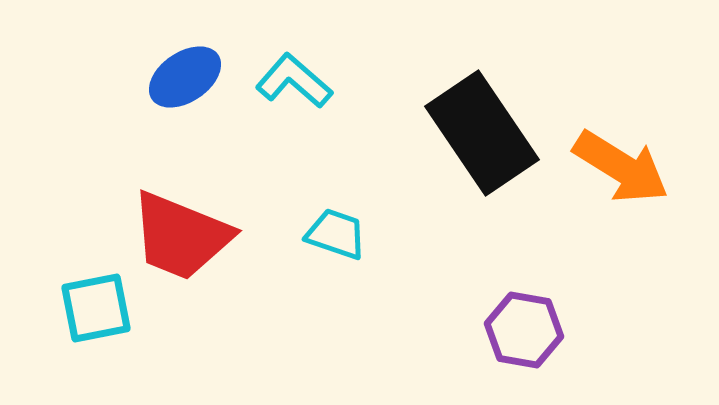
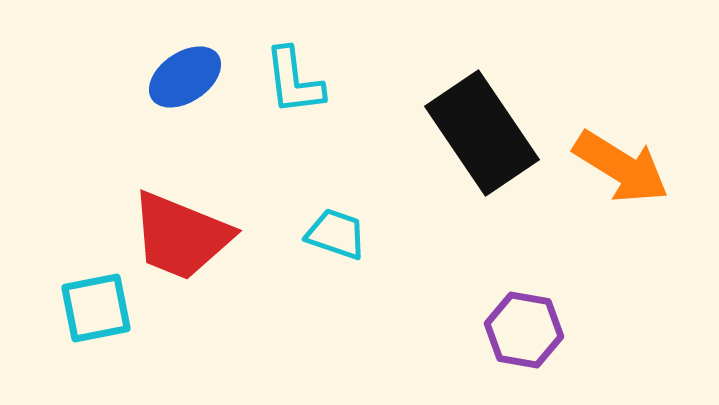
cyan L-shape: rotated 138 degrees counterclockwise
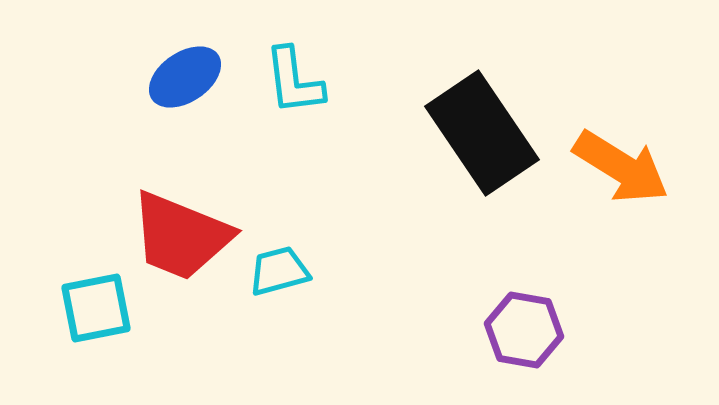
cyan trapezoid: moved 57 px left, 37 px down; rotated 34 degrees counterclockwise
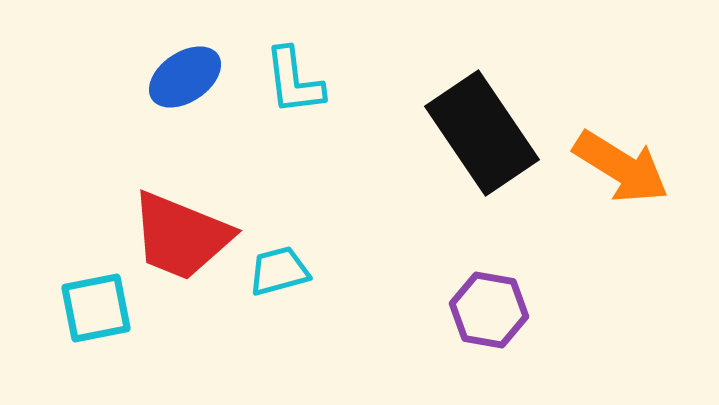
purple hexagon: moved 35 px left, 20 px up
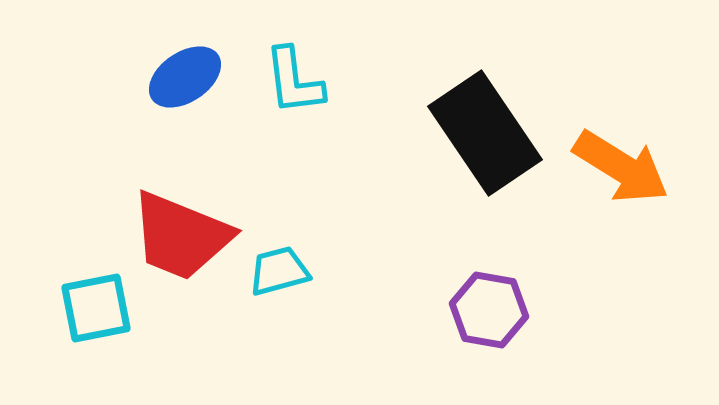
black rectangle: moved 3 px right
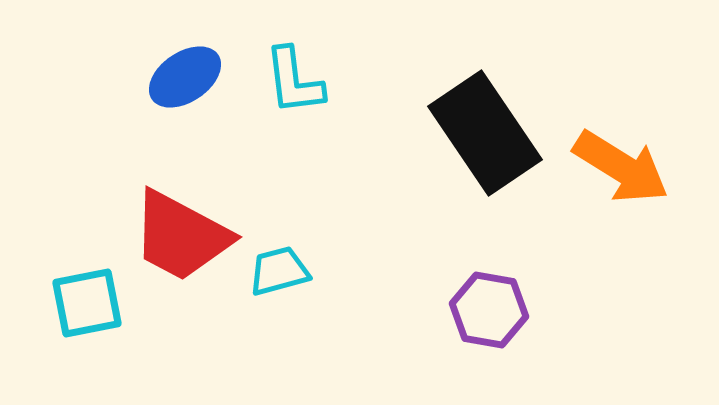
red trapezoid: rotated 6 degrees clockwise
cyan square: moved 9 px left, 5 px up
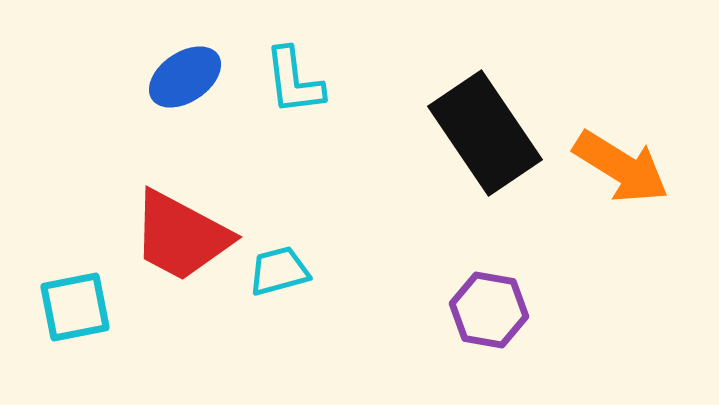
cyan square: moved 12 px left, 4 px down
